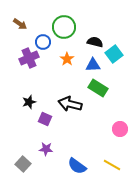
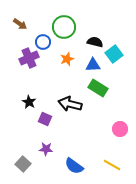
orange star: rotated 16 degrees clockwise
black star: rotated 24 degrees counterclockwise
blue semicircle: moved 3 px left
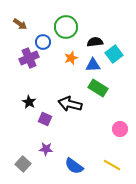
green circle: moved 2 px right
black semicircle: rotated 21 degrees counterclockwise
orange star: moved 4 px right, 1 px up
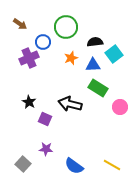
pink circle: moved 22 px up
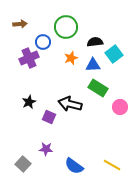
brown arrow: rotated 40 degrees counterclockwise
black star: rotated 16 degrees clockwise
purple square: moved 4 px right, 2 px up
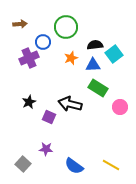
black semicircle: moved 3 px down
yellow line: moved 1 px left
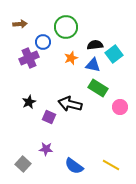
blue triangle: rotated 14 degrees clockwise
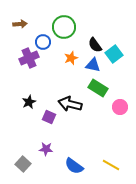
green circle: moved 2 px left
black semicircle: rotated 119 degrees counterclockwise
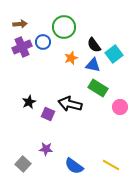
black semicircle: moved 1 px left
purple cross: moved 7 px left, 11 px up
purple square: moved 1 px left, 3 px up
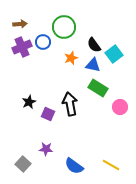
black arrow: rotated 65 degrees clockwise
